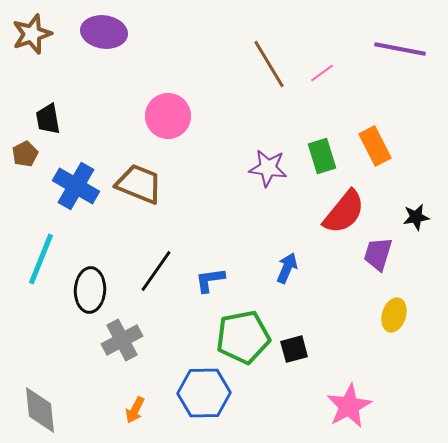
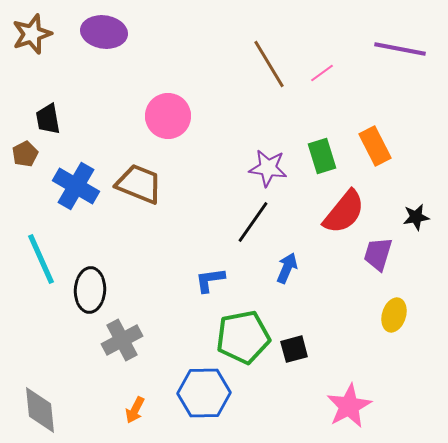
cyan line: rotated 46 degrees counterclockwise
black line: moved 97 px right, 49 px up
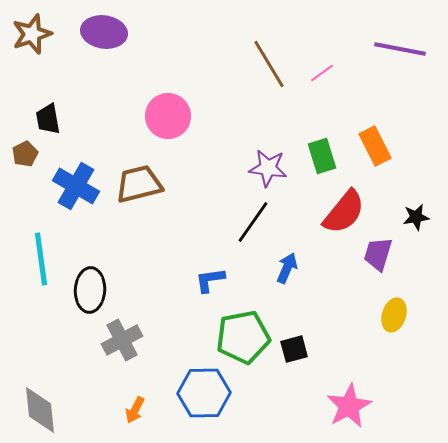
brown trapezoid: rotated 36 degrees counterclockwise
cyan line: rotated 16 degrees clockwise
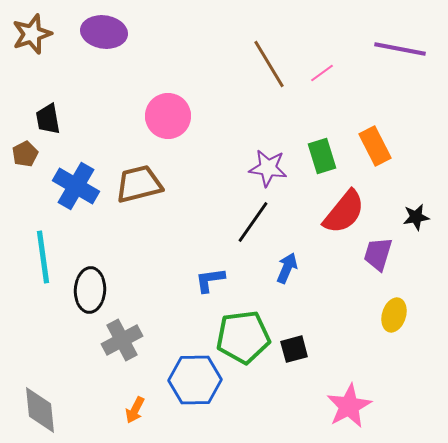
cyan line: moved 2 px right, 2 px up
green pentagon: rotated 4 degrees clockwise
blue hexagon: moved 9 px left, 13 px up
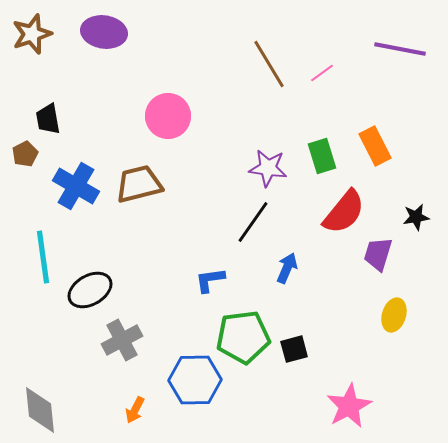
black ellipse: rotated 57 degrees clockwise
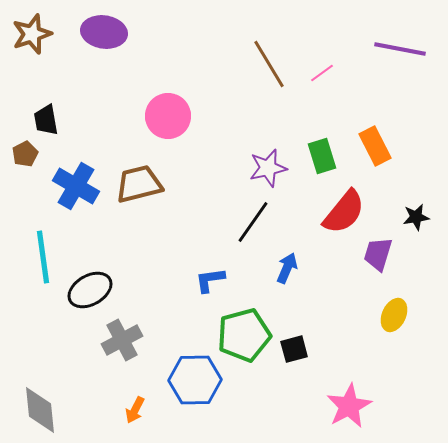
black trapezoid: moved 2 px left, 1 px down
purple star: rotated 21 degrees counterclockwise
yellow ellipse: rotated 8 degrees clockwise
green pentagon: moved 1 px right, 2 px up; rotated 8 degrees counterclockwise
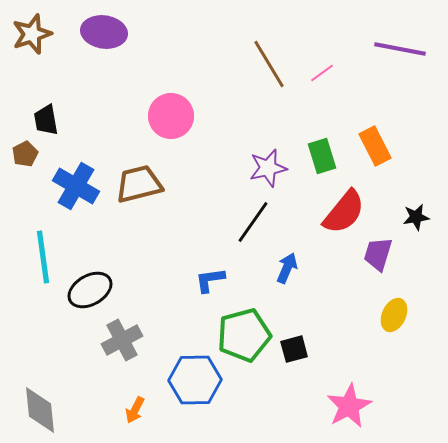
pink circle: moved 3 px right
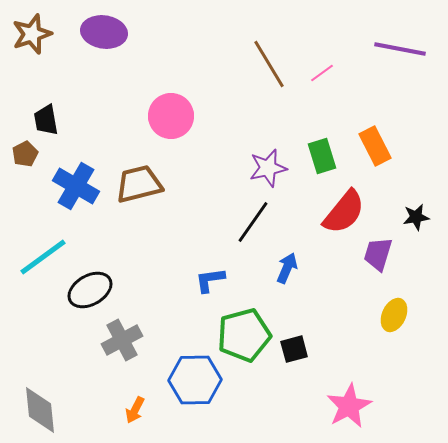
cyan line: rotated 62 degrees clockwise
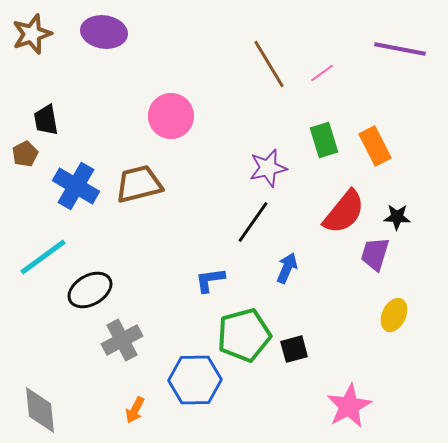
green rectangle: moved 2 px right, 16 px up
black star: moved 19 px left; rotated 12 degrees clockwise
purple trapezoid: moved 3 px left
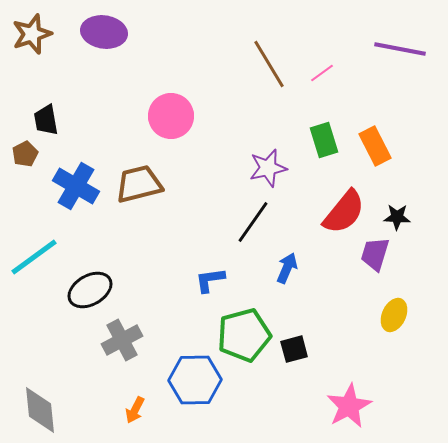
cyan line: moved 9 px left
